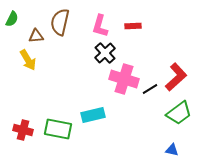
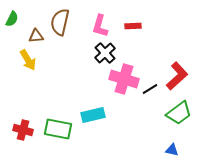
red L-shape: moved 1 px right, 1 px up
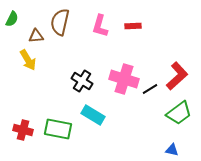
black cross: moved 23 px left, 28 px down; rotated 15 degrees counterclockwise
cyan rectangle: rotated 45 degrees clockwise
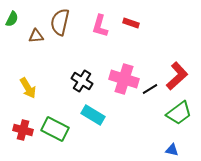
red rectangle: moved 2 px left, 3 px up; rotated 21 degrees clockwise
yellow arrow: moved 28 px down
green rectangle: moved 3 px left; rotated 16 degrees clockwise
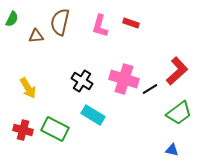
red L-shape: moved 5 px up
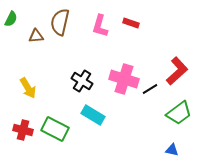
green semicircle: moved 1 px left
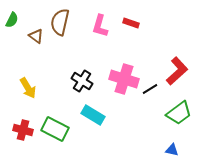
green semicircle: moved 1 px right, 1 px down
brown triangle: rotated 42 degrees clockwise
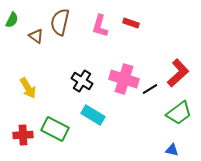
red L-shape: moved 1 px right, 2 px down
red cross: moved 5 px down; rotated 18 degrees counterclockwise
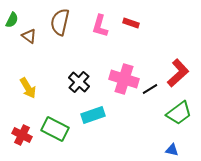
brown triangle: moved 7 px left
black cross: moved 3 px left, 1 px down; rotated 10 degrees clockwise
cyan rectangle: rotated 50 degrees counterclockwise
red cross: moved 1 px left; rotated 30 degrees clockwise
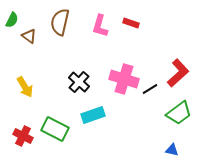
yellow arrow: moved 3 px left, 1 px up
red cross: moved 1 px right, 1 px down
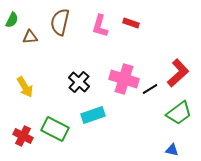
brown triangle: moved 1 px right, 1 px down; rotated 42 degrees counterclockwise
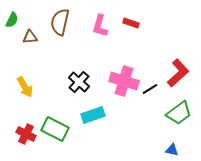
pink cross: moved 2 px down
red cross: moved 3 px right, 2 px up
